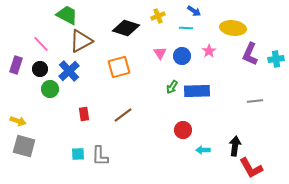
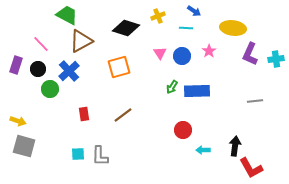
black circle: moved 2 px left
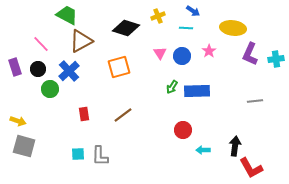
blue arrow: moved 1 px left
purple rectangle: moved 1 px left, 2 px down; rotated 36 degrees counterclockwise
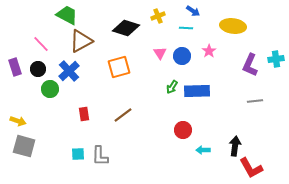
yellow ellipse: moved 2 px up
purple L-shape: moved 11 px down
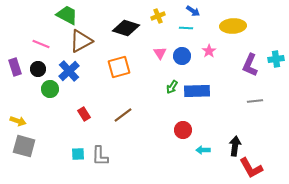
yellow ellipse: rotated 10 degrees counterclockwise
pink line: rotated 24 degrees counterclockwise
red rectangle: rotated 24 degrees counterclockwise
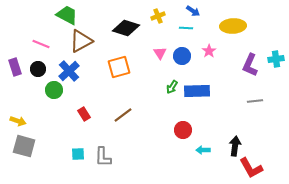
green circle: moved 4 px right, 1 px down
gray L-shape: moved 3 px right, 1 px down
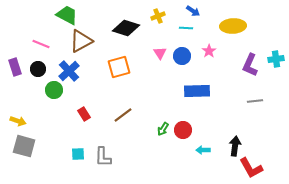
green arrow: moved 9 px left, 42 px down
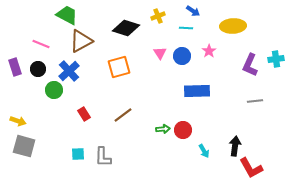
green arrow: rotated 128 degrees counterclockwise
cyan arrow: moved 1 px right, 1 px down; rotated 120 degrees counterclockwise
